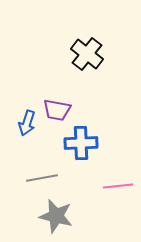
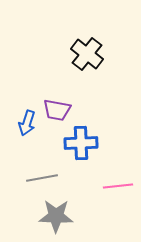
gray star: rotated 12 degrees counterclockwise
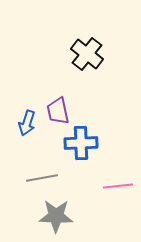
purple trapezoid: moved 1 px right, 1 px down; rotated 68 degrees clockwise
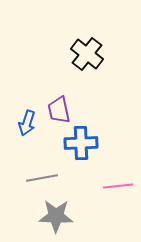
purple trapezoid: moved 1 px right, 1 px up
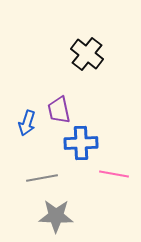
pink line: moved 4 px left, 12 px up; rotated 16 degrees clockwise
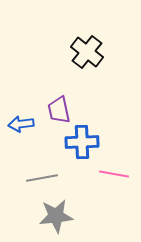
black cross: moved 2 px up
blue arrow: moved 6 px left, 1 px down; rotated 65 degrees clockwise
blue cross: moved 1 px right, 1 px up
gray star: rotated 8 degrees counterclockwise
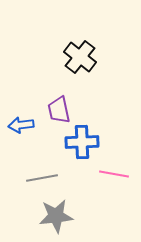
black cross: moved 7 px left, 5 px down
blue arrow: moved 1 px down
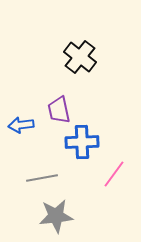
pink line: rotated 64 degrees counterclockwise
